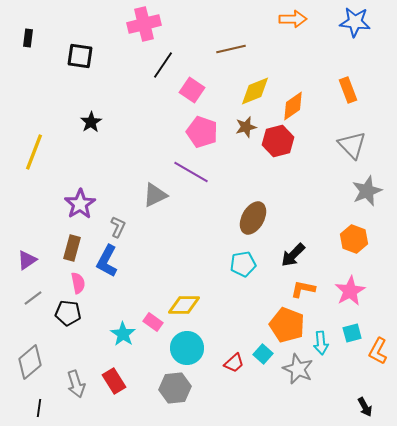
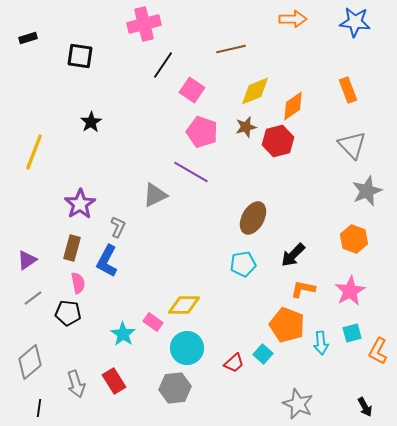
black rectangle at (28, 38): rotated 66 degrees clockwise
gray star at (298, 369): moved 35 px down
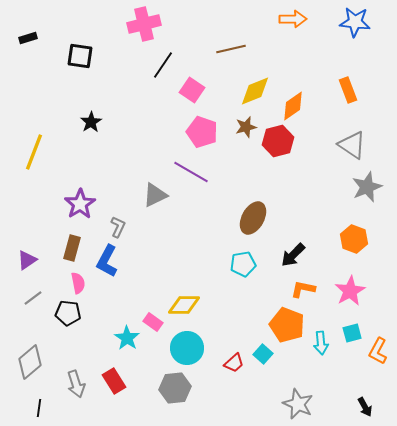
gray triangle at (352, 145): rotated 12 degrees counterclockwise
gray star at (367, 191): moved 4 px up
cyan star at (123, 334): moved 4 px right, 4 px down
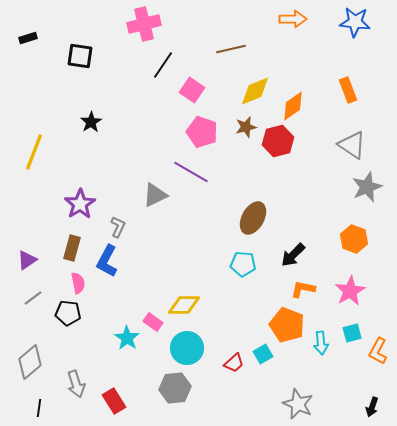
cyan pentagon at (243, 264): rotated 15 degrees clockwise
cyan square at (263, 354): rotated 18 degrees clockwise
red rectangle at (114, 381): moved 20 px down
black arrow at (365, 407): moved 7 px right; rotated 48 degrees clockwise
